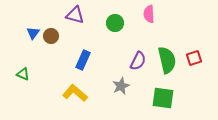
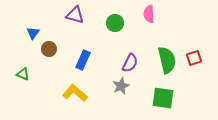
brown circle: moved 2 px left, 13 px down
purple semicircle: moved 8 px left, 2 px down
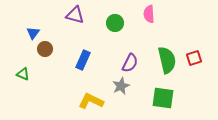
brown circle: moved 4 px left
yellow L-shape: moved 16 px right, 8 px down; rotated 15 degrees counterclockwise
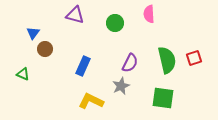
blue rectangle: moved 6 px down
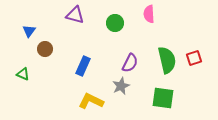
blue triangle: moved 4 px left, 2 px up
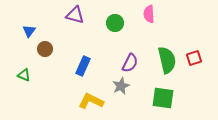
green triangle: moved 1 px right, 1 px down
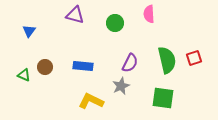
brown circle: moved 18 px down
blue rectangle: rotated 72 degrees clockwise
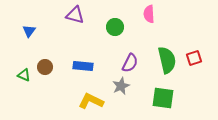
green circle: moved 4 px down
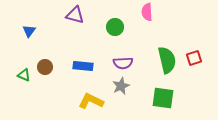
pink semicircle: moved 2 px left, 2 px up
purple semicircle: moved 7 px left; rotated 60 degrees clockwise
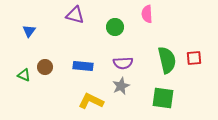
pink semicircle: moved 2 px down
red square: rotated 14 degrees clockwise
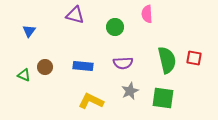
red square: rotated 14 degrees clockwise
gray star: moved 9 px right, 5 px down
